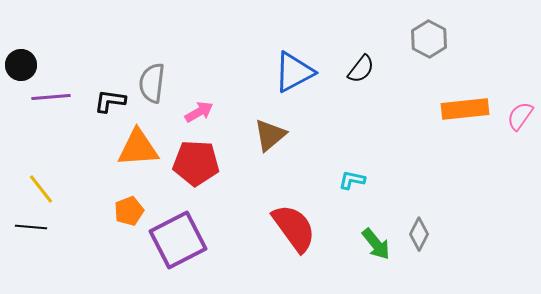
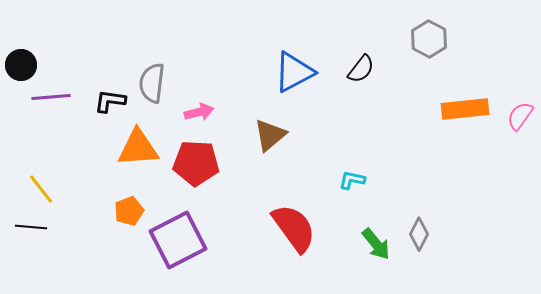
pink arrow: rotated 16 degrees clockwise
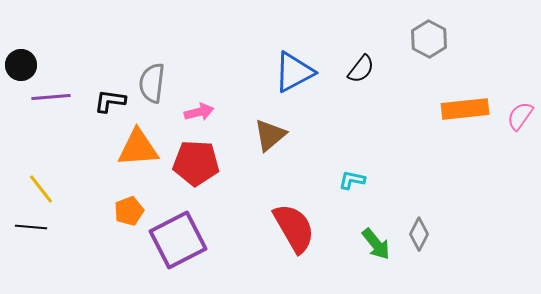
red semicircle: rotated 6 degrees clockwise
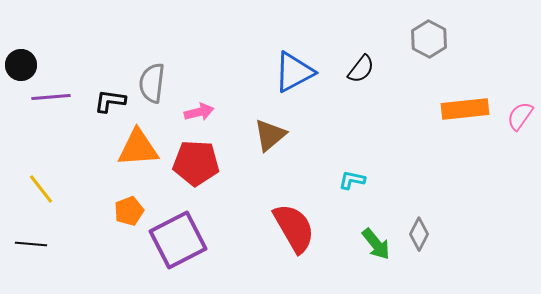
black line: moved 17 px down
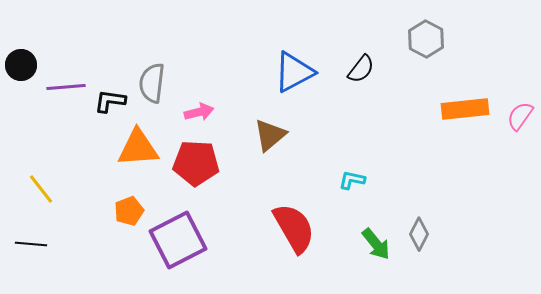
gray hexagon: moved 3 px left
purple line: moved 15 px right, 10 px up
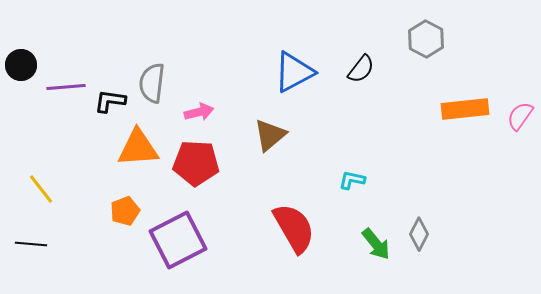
orange pentagon: moved 4 px left
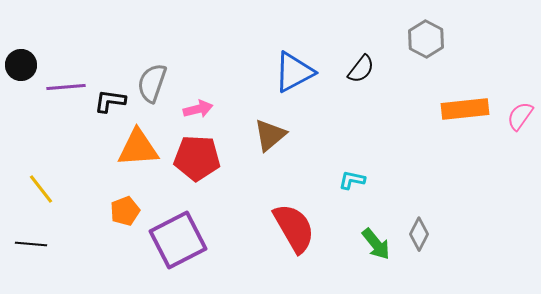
gray semicircle: rotated 12 degrees clockwise
pink arrow: moved 1 px left, 3 px up
red pentagon: moved 1 px right, 5 px up
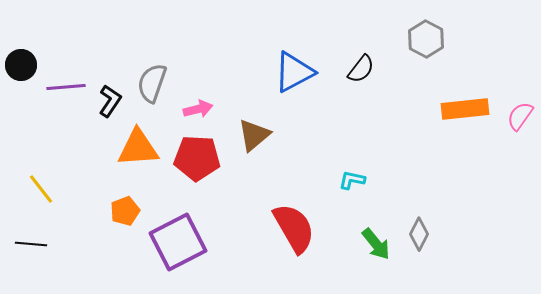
black L-shape: rotated 116 degrees clockwise
brown triangle: moved 16 px left
purple square: moved 2 px down
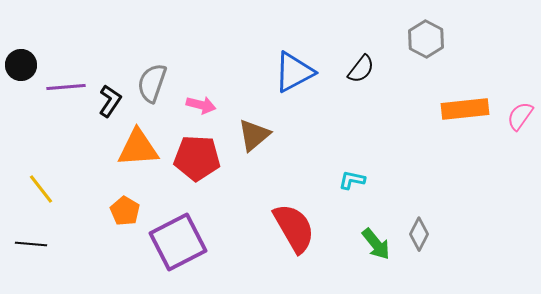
pink arrow: moved 3 px right, 4 px up; rotated 28 degrees clockwise
orange pentagon: rotated 20 degrees counterclockwise
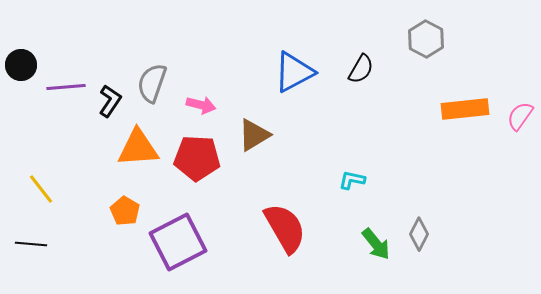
black semicircle: rotated 8 degrees counterclockwise
brown triangle: rotated 9 degrees clockwise
red semicircle: moved 9 px left
